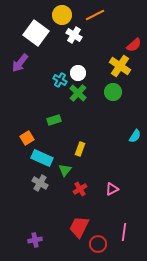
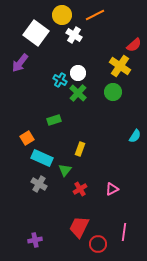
gray cross: moved 1 px left, 1 px down
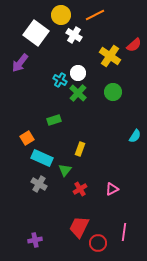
yellow circle: moved 1 px left
yellow cross: moved 10 px left, 10 px up
red circle: moved 1 px up
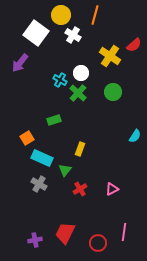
orange line: rotated 48 degrees counterclockwise
white cross: moved 1 px left
white circle: moved 3 px right
red trapezoid: moved 14 px left, 6 px down
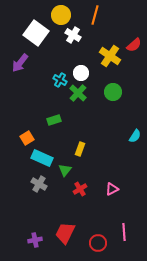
pink line: rotated 12 degrees counterclockwise
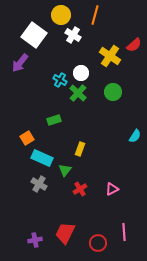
white square: moved 2 px left, 2 px down
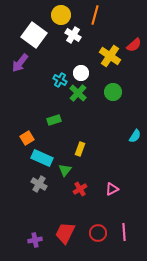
red circle: moved 10 px up
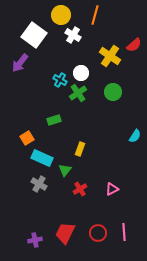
green cross: rotated 12 degrees clockwise
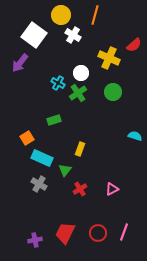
yellow cross: moved 1 px left, 2 px down; rotated 10 degrees counterclockwise
cyan cross: moved 2 px left, 3 px down
cyan semicircle: rotated 104 degrees counterclockwise
pink line: rotated 24 degrees clockwise
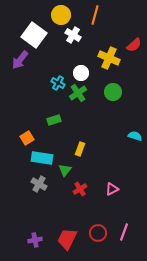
purple arrow: moved 3 px up
cyan rectangle: rotated 15 degrees counterclockwise
red trapezoid: moved 2 px right, 6 px down
